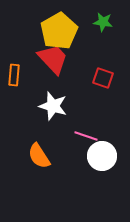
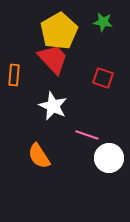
white star: rotated 8 degrees clockwise
pink line: moved 1 px right, 1 px up
white circle: moved 7 px right, 2 px down
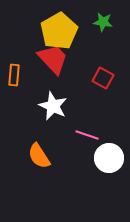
red square: rotated 10 degrees clockwise
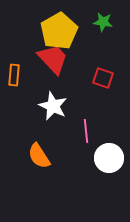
red square: rotated 10 degrees counterclockwise
pink line: moved 1 px left, 4 px up; rotated 65 degrees clockwise
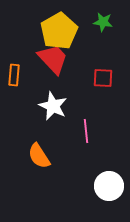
red square: rotated 15 degrees counterclockwise
white circle: moved 28 px down
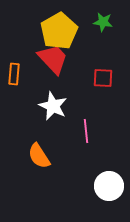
orange rectangle: moved 1 px up
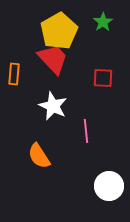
green star: rotated 30 degrees clockwise
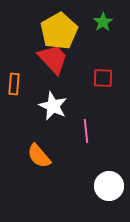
orange rectangle: moved 10 px down
orange semicircle: rotated 8 degrees counterclockwise
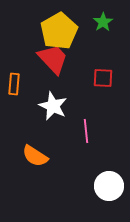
orange semicircle: moved 4 px left; rotated 16 degrees counterclockwise
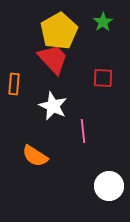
pink line: moved 3 px left
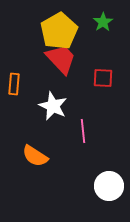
red trapezoid: moved 8 px right
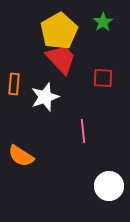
white star: moved 8 px left, 9 px up; rotated 28 degrees clockwise
orange semicircle: moved 14 px left
